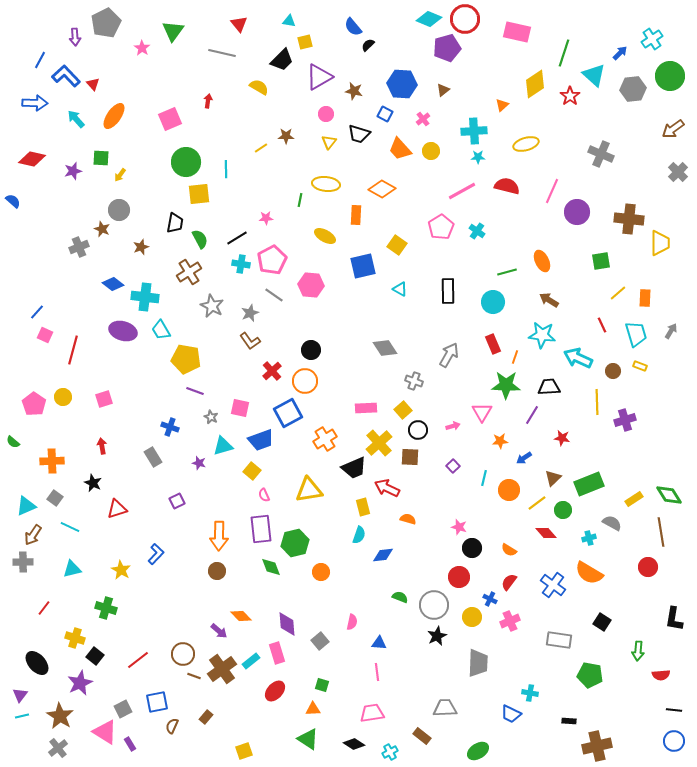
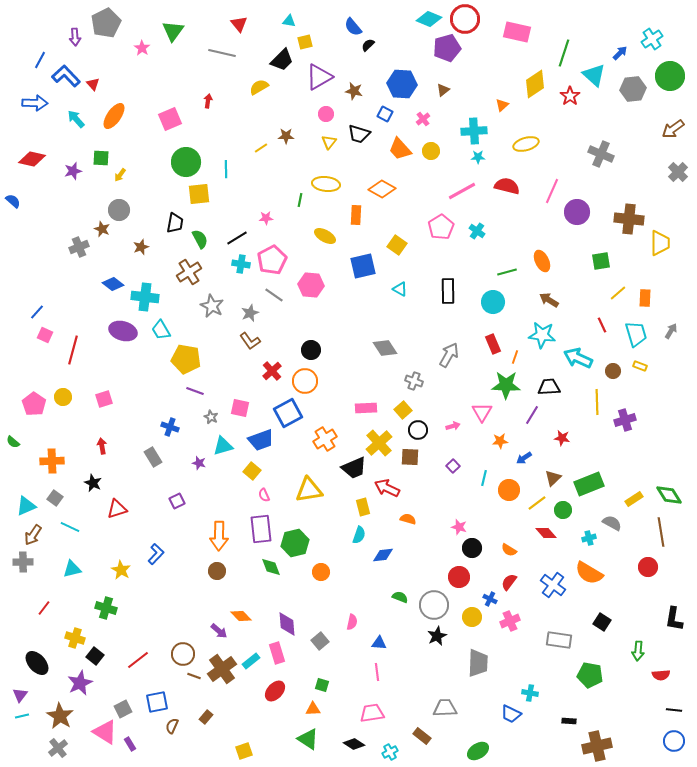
yellow semicircle at (259, 87): rotated 60 degrees counterclockwise
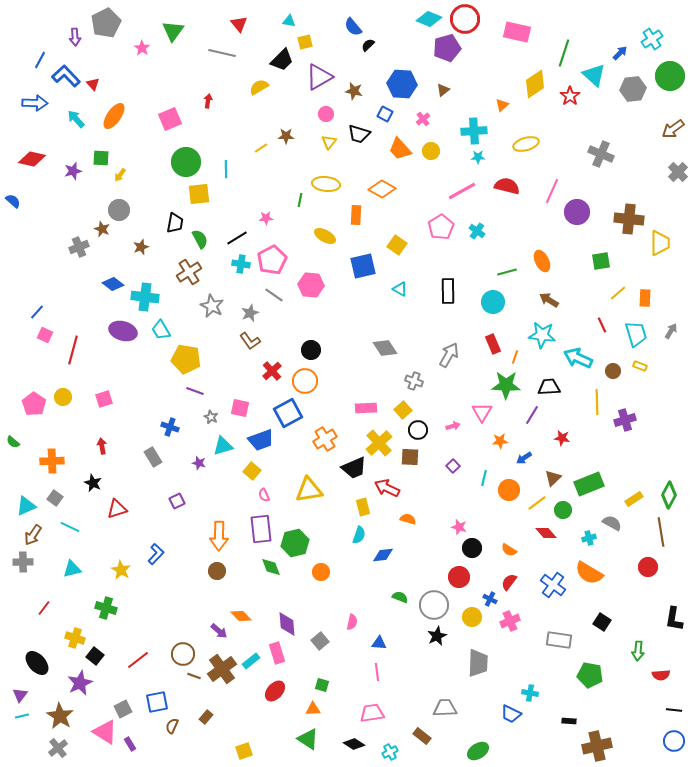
green diamond at (669, 495): rotated 60 degrees clockwise
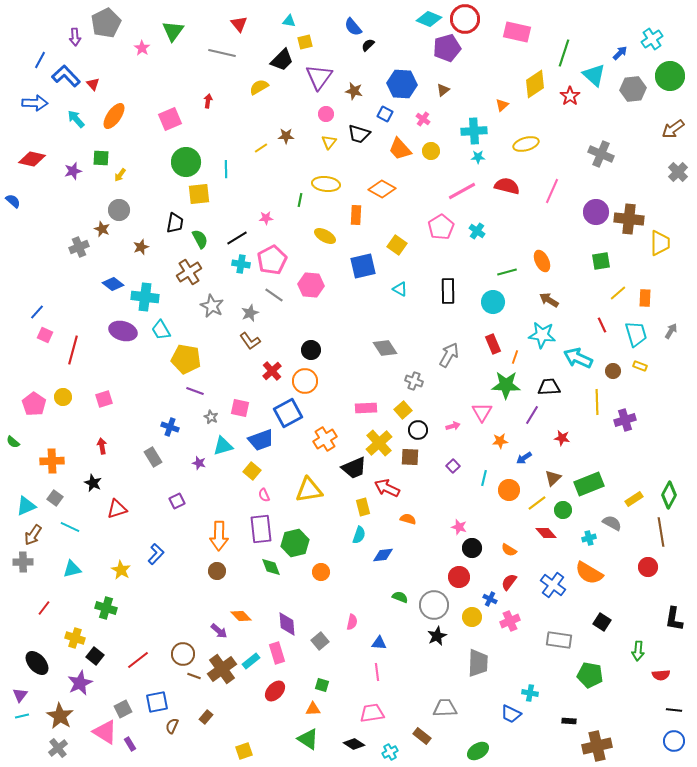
purple triangle at (319, 77): rotated 24 degrees counterclockwise
pink cross at (423, 119): rotated 16 degrees counterclockwise
purple circle at (577, 212): moved 19 px right
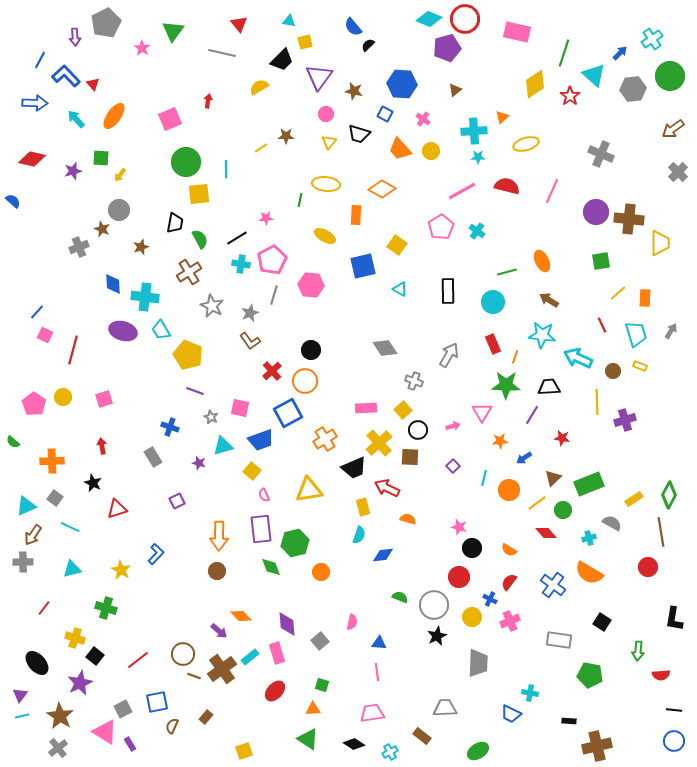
brown triangle at (443, 90): moved 12 px right
orange triangle at (502, 105): moved 12 px down
blue diamond at (113, 284): rotated 50 degrees clockwise
gray line at (274, 295): rotated 72 degrees clockwise
yellow pentagon at (186, 359): moved 2 px right, 4 px up; rotated 12 degrees clockwise
cyan rectangle at (251, 661): moved 1 px left, 4 px up
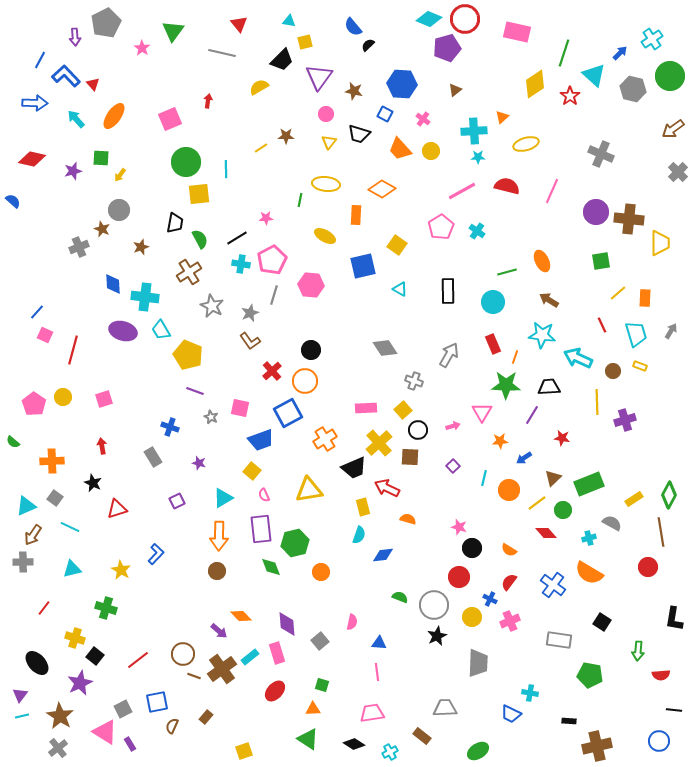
gray hexagon at (633, 89): rotated 20 degrees clockwise
cyan triangle at (223, 446): moved 52 px down; rotated 15 degrees counterclockwise
blue circle at (674, 741): moved 15 px left
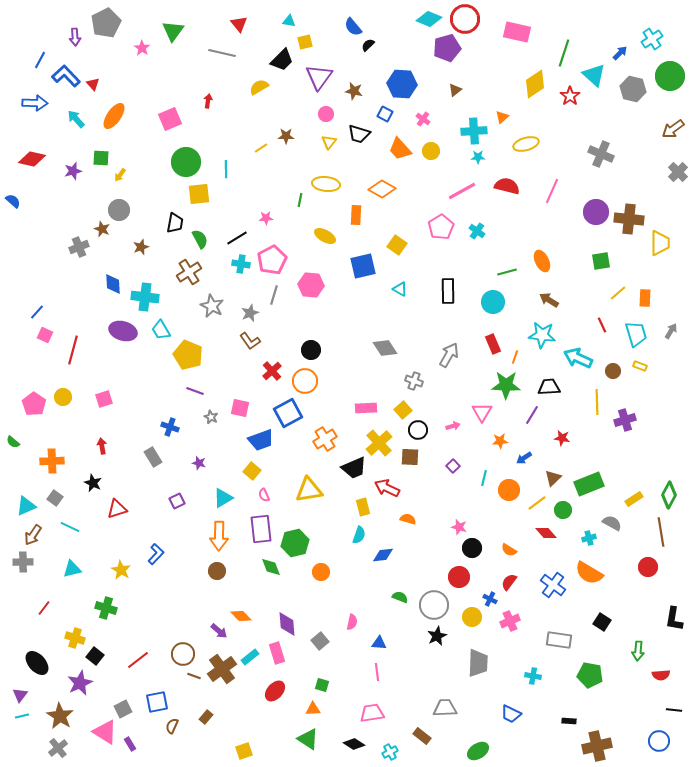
cyan cross at (530, 693): moved 3 px right, 17 px up
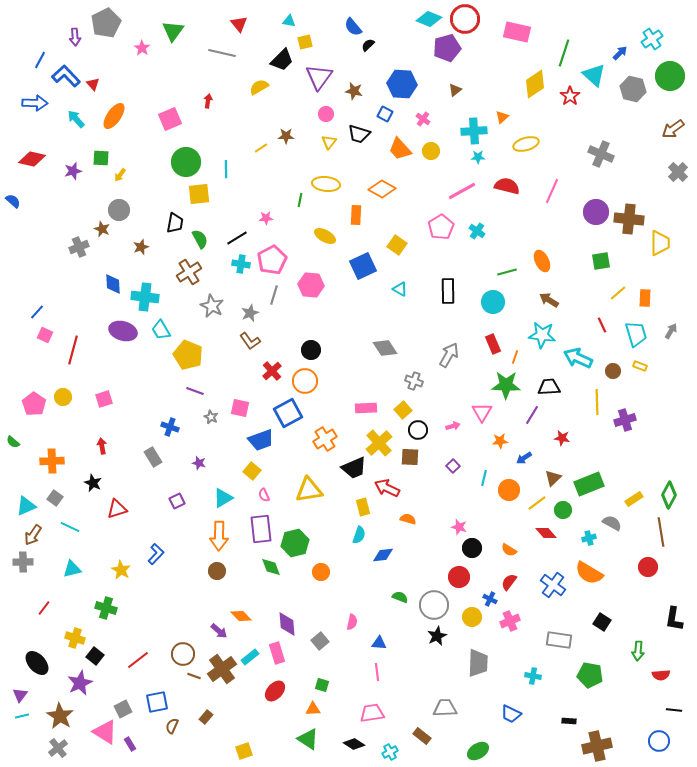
blue square at (363, 266): rotated 12 degrees counterclockwise
